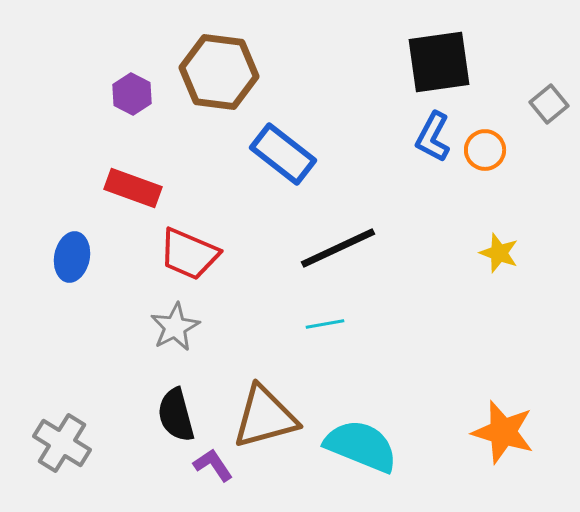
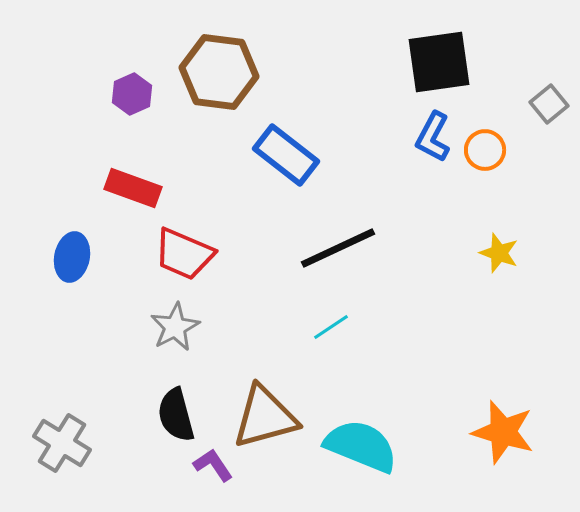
purple hexagon: rotated 9 degrees clockwise
blue rectangle: moved 3 px right, 1 px down
red trapezoid: moved 5 px left
cyan line: moved 6 px right, 3 px down; rotated 24 degrees counterclockwise
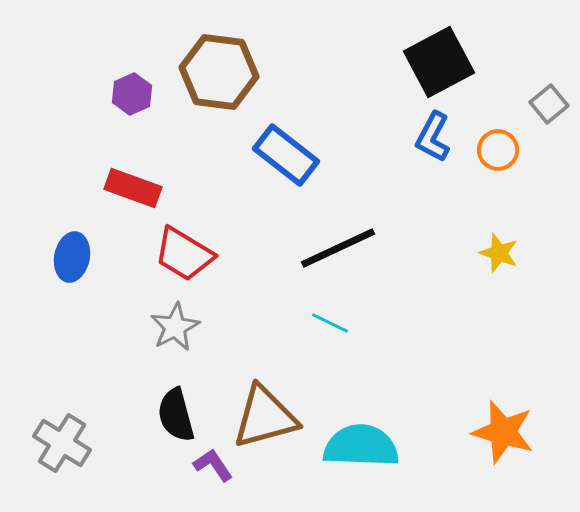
black square: rotated 20 degrees counterclockwise
orange circle: moved 13 px right
red trapezoid: rotated 8 degrees clockwise
cyan line: moved 1 px left, 4 px up; rotated 60 degrees clockwise
cyan semicircle: rotated 20 degrees counterclockwise
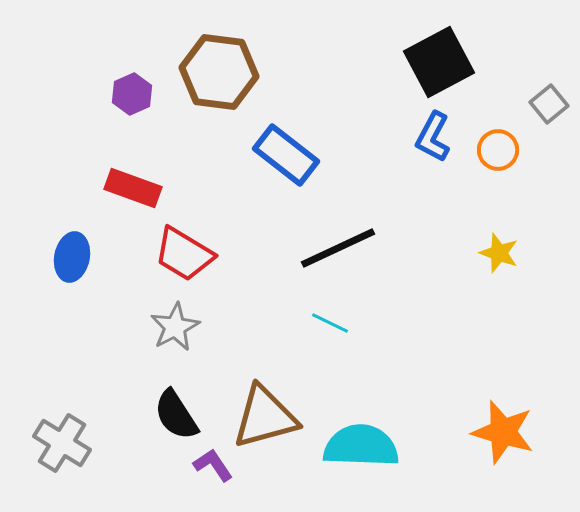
black semicircle: rotated 18 degrees counterclockwise
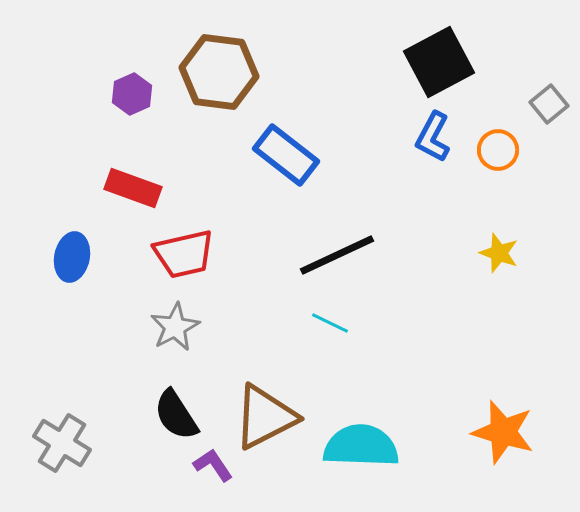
black line: moved 1 px left, 7 px down
red trapezoid: rotated 44 degrees counterclockwise
brown triangle: rotated 12 degrees counterclockwise
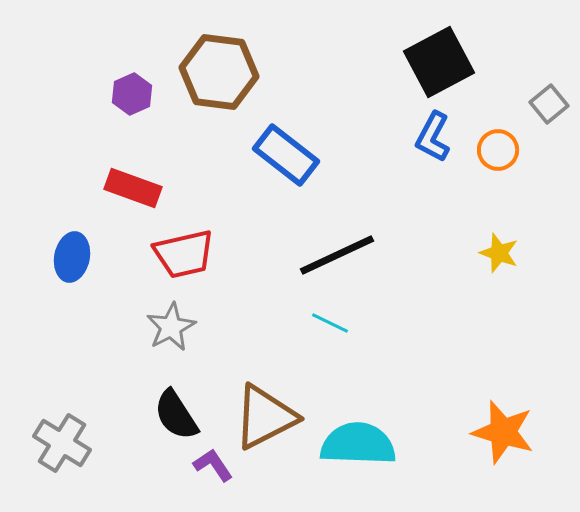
gray star: moved 4 px left
cyan semicircle: moved 3 px left, 2 px up
